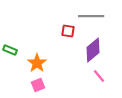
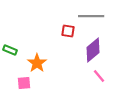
pink square: moved 14 px left, 2 px up; rotated 16 degrees clockwise
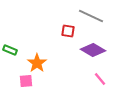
gray line: rotated 25 degrees clockwise
purple diamond: rotated 70 degrees clockwise
pink line: moved 1 px right, 3 px down
pink square: moved 2 px right, 2 px up
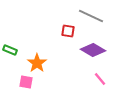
pink square: moved 1 px down; rotated 16 degrees clockwise
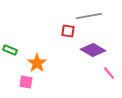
gray line: moved 2 px left; rotated 35 degrees counterclockwise
pink line: moved 9 px right, 6 px up
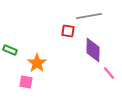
purple diamond: rotated 60 degrees clockwise
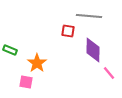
gray line: rotated 15 degrees clockwise
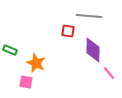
orange star: moved 1 px left; rotated 12 degrees counterclockwise
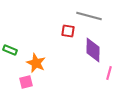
gray line: rotated 10 degrees clockwise
pink line: rotated 56 degrees clockwise
pink square: rotated 24 degrees counterclockwise
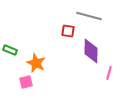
purple diamond: moved 2 px left, 1 px down
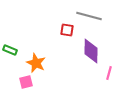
red square: moved 1 px left, 1 px up
